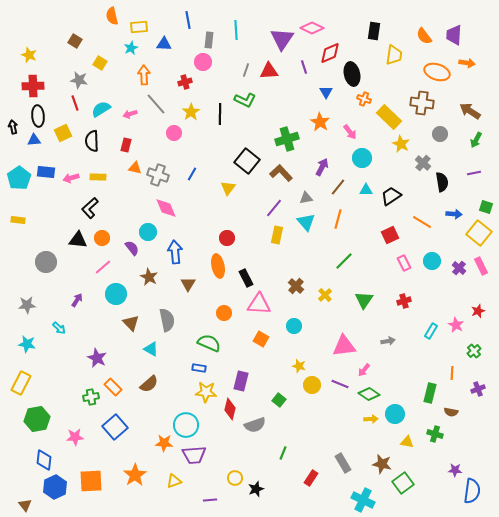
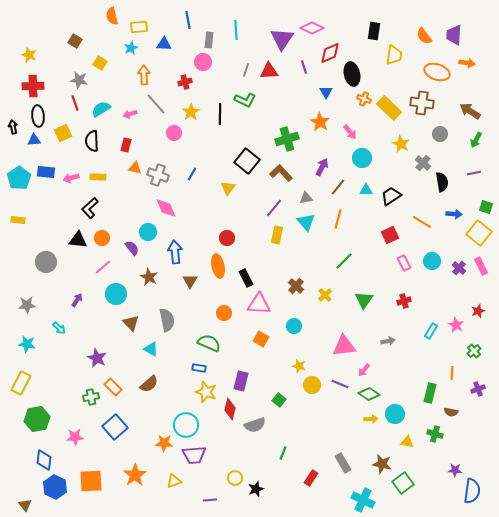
yellow rectangle at (389, 117): moved 9 px up
brown triangle at (188, 284): moved 2 px right, 3 px up
yellow star at (206, 392): rotated 15 degrees clockwise
blue hexagon at (55, 487): rotated 10 degrees counterclockwise
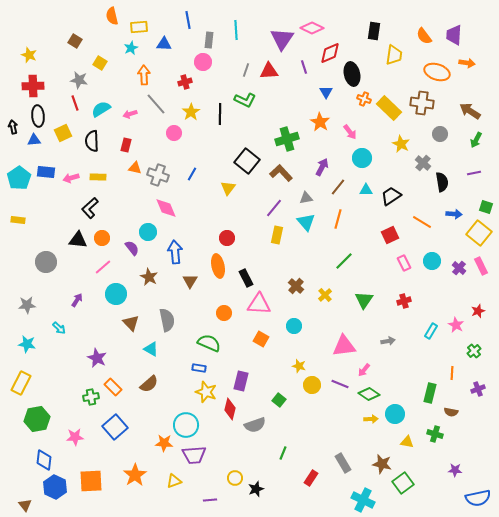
blue semicircle at (472, 491): moved 6 px right, 7 px down; rotated 70 degrees clockwise
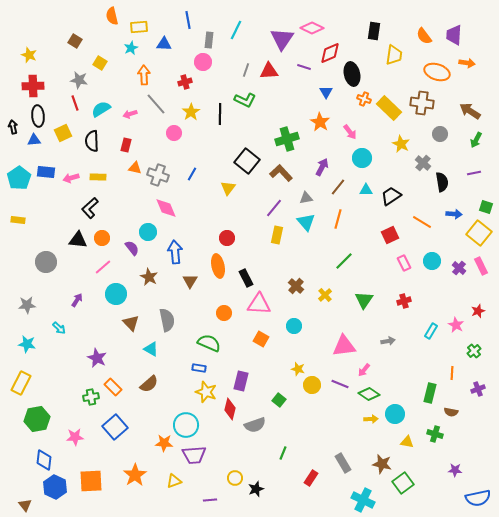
cyan line at (236, 30): rotated 30 degrees clockwise
purple line at (304, 67): rotated 56 degrees counterclockwise
yellow star at (299, 366): moved 1 px left, 3 px down
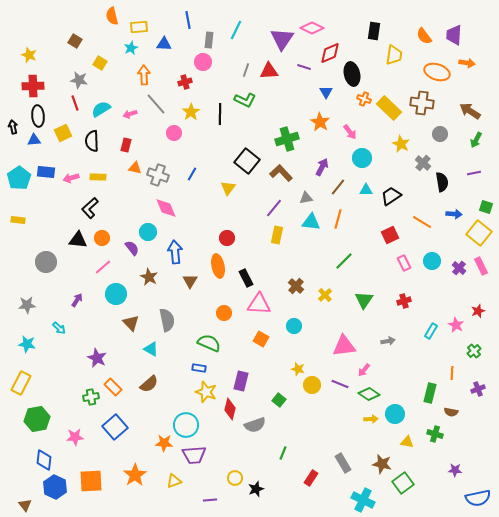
cyan triangle at (306, 222): moved 5 px right; rotated 42 degrees counterclockwise
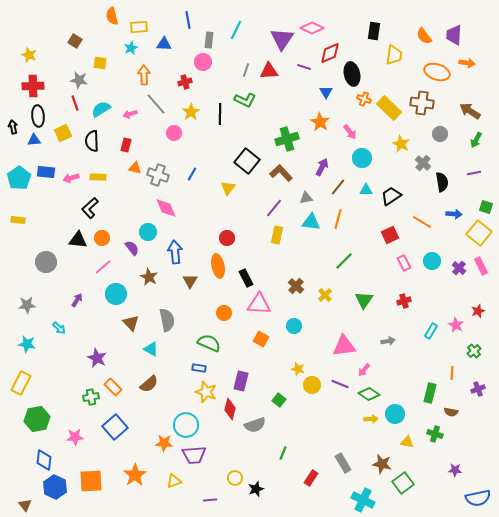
yellow square at (100, 63): rotated 24 degrees counterclockwise
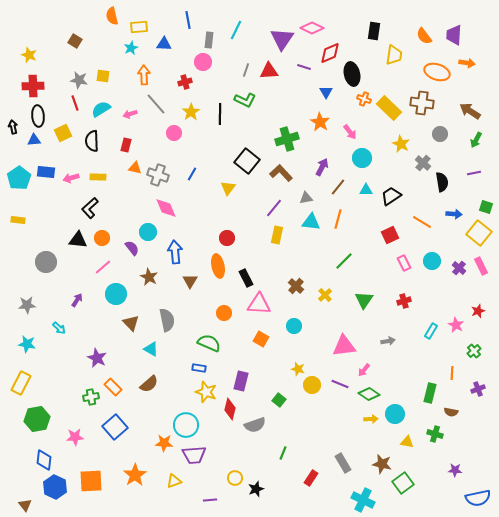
yellow square at (100, 63): moved 3 px right, 13 px down
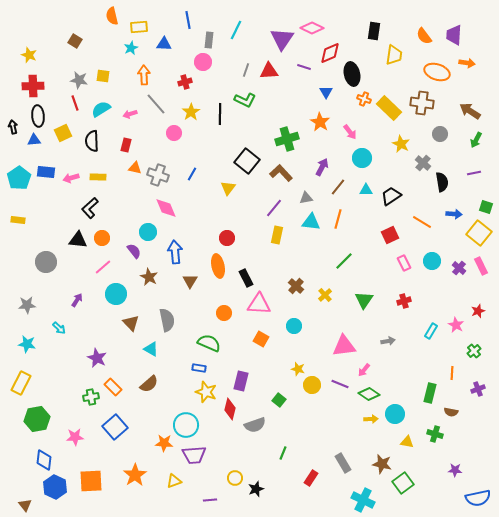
purple semicircle at (132, 248): moved 2 px right, 3 px down
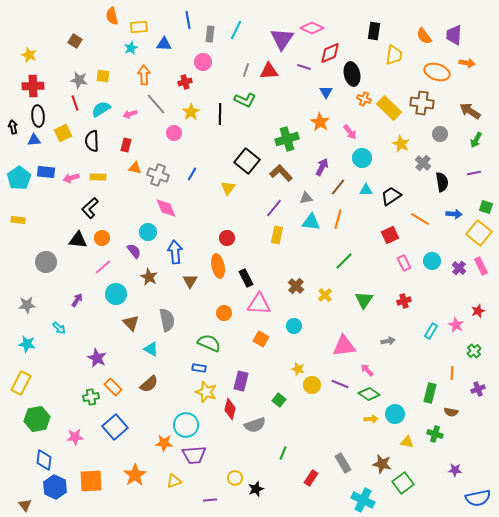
gray rectangle at (209, 40): moved 1 px right, 6 px up
orange line at (422, 222): moved 2 px left, 3 px up
pink arrow at (364, 370): moved 3 px right; rotated 96 degrees clockwise
